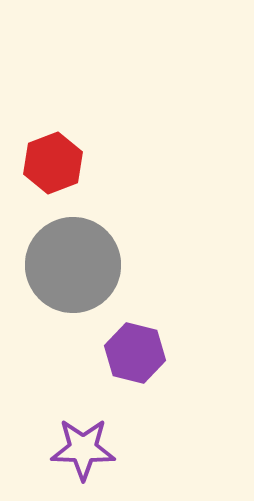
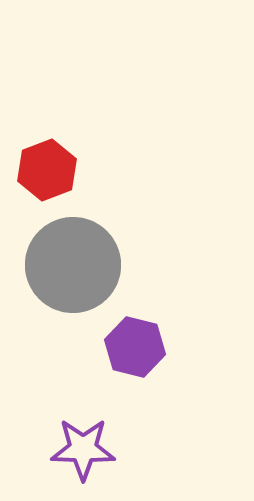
red hexagon: moved 6 px left, 7 px down
purple hexagon: moved 6 px up
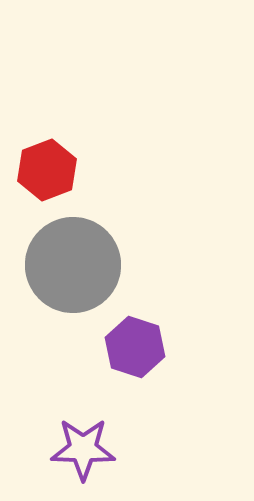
purple hexagon: rotated 4 degrees clockwise
